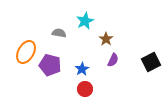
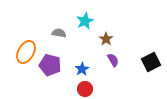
purple semicircle: rotated 56 degrees counterclockwise
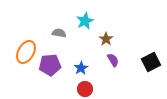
purple pentagon: rotated 20 degrees counterclockwise
blue star: moved 1 px left, 1 px up
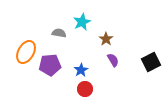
cyan star: moved 3 px left, 1 px down
blue star: moved 2 px down
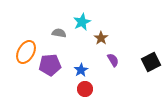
brown star: moved 5 px left, 1 px up
